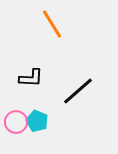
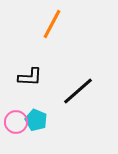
orange line: rotated 60 degrees clockwise
black L-shape: moved 1 px left, 1 px up
cyan pentagon: moved 1 px left, 1 px up
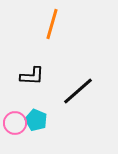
orange line: rotated 12 degrees counterclockwise
black L-shape: moved 2 px right, 1 px up
pink circle: moved 1 px left, 1 px down
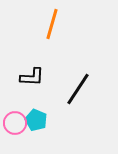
black L-shape: moved 1 px down
black line: moved 2 px up; rotated 16 degrees counterclockwise
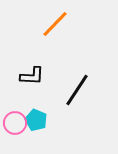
orange line: moved 3 px right; rotated 28 degrees clockwise
black L-shape: moved 1 px up
black line: moved 1 px left, 1 px down
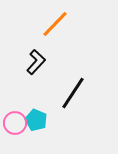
black L-shape: moved 4 px right, 14 px up; rotated 50 degrees counterclockwise
black line: moved 4 px left, 3 px down
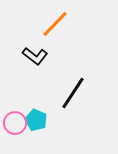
black L-shape: moved 1 px left, 6 px up; rotated 85 degrees clockwise
